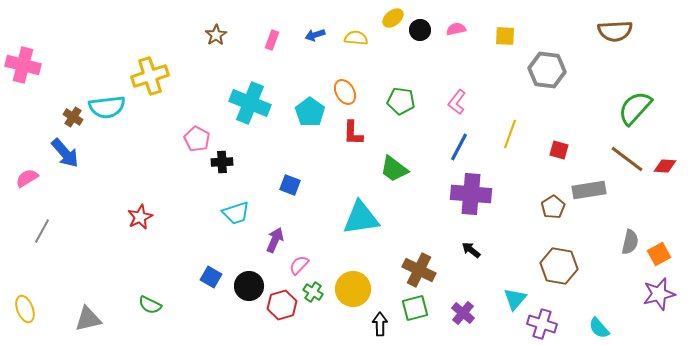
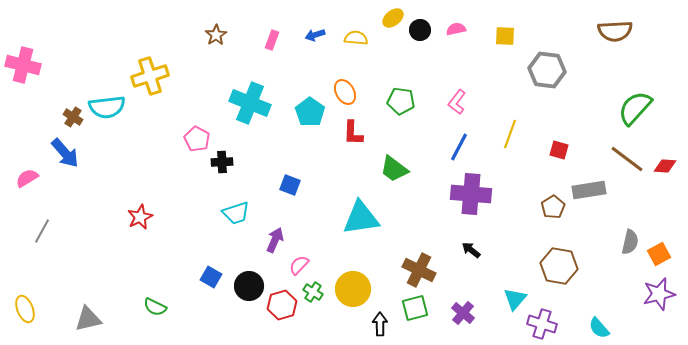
green semicircle at (150, 305): moved 5 px right, 2 px down
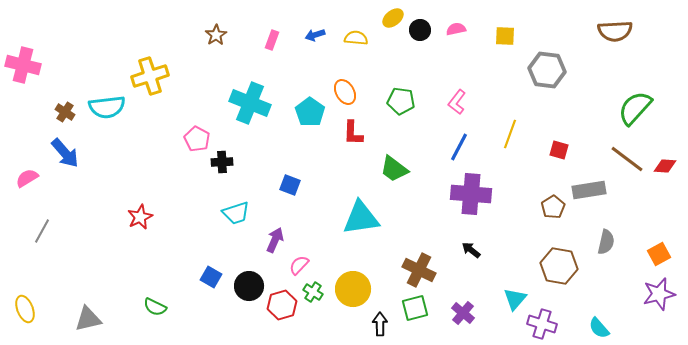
brown cross at (73, 117): moved 8 px left, 5 px up
gray semicircle at (630, 242): moved 24 px left
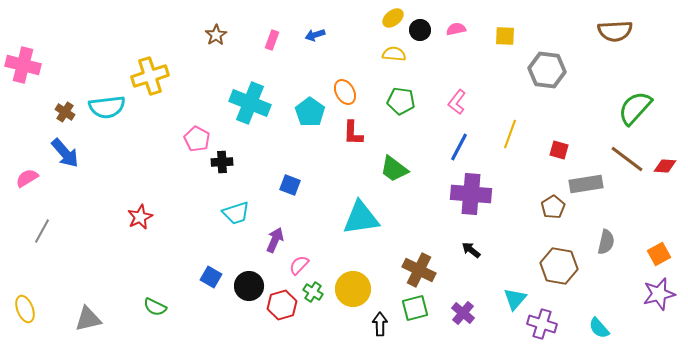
yellow semicircle at (356, 38): moved 38 px right, 16 px down
gray rectangle at (589, 190): moved 3 px left, 6 px up
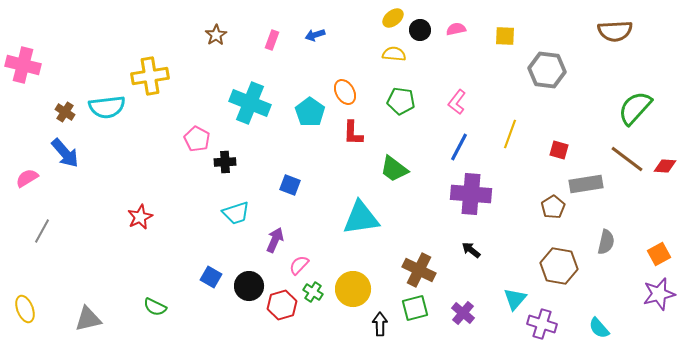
yellow cross at (150, 76): rotated 9 degrees clockwise
black cross at (222, 162): moved 3 px right
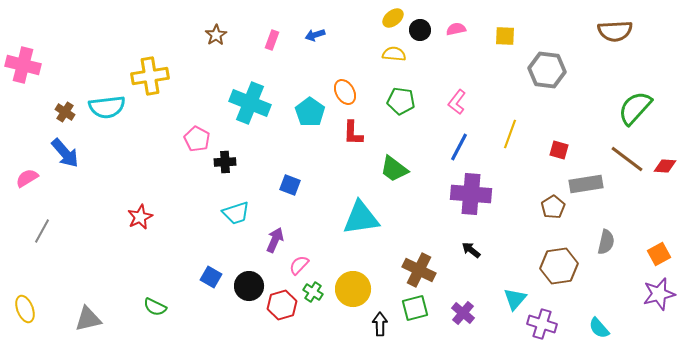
brown hexagon at (559, 266): rotated 18 degrees counterclockwise
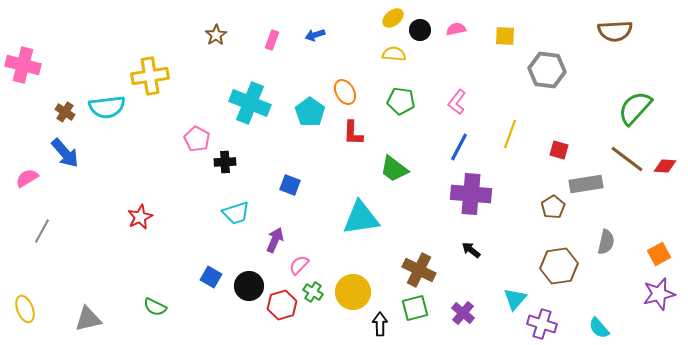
yellow circle at (353, 289): moved 3 px down
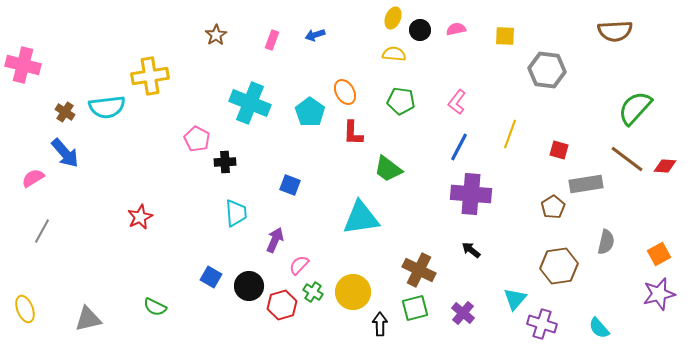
yellow ellipse at (393, 18): rotated 30 degrees counterclockwise
green trapezoid at (394, 169): moved 6 px left
pink semicircle at (27, 178): moved 6 px right
cyan trapezoid at (236, 213): rotated 76 degrees counterclockwise
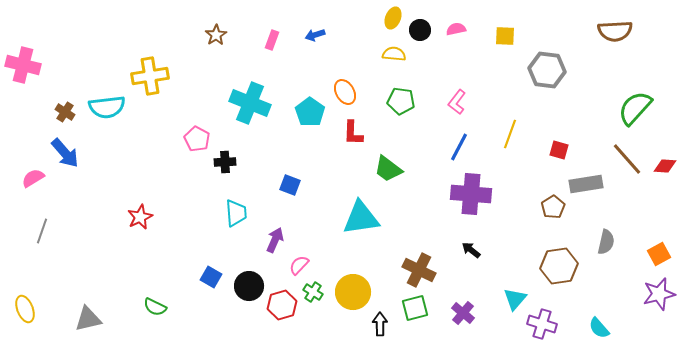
brown line at (627, 159): rotated 12 degrees clockwise
gray line at (42, 231): rotated 10 degrees counterclockwise
